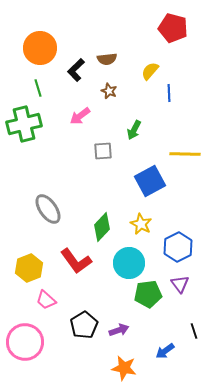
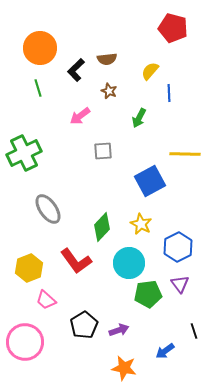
green cross: moved 29 px down; rotated 12 degrees counterclockwise
green arrow: moved 5 px right, 12 px up
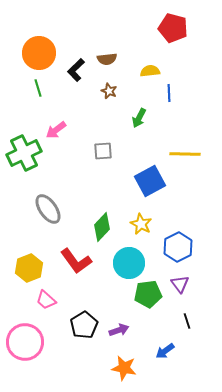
orange circle: moved 1 px left, 5 px down
yellow semicircle: rotated 42 degrees clockwise
pink arrow: moved 24 px left, 14 px down
black line: moved 7 px left, 10 px up
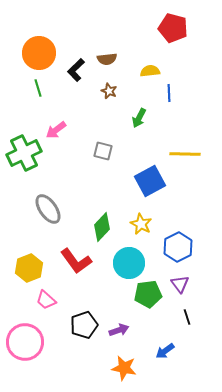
gray square: rotated 18 degrees clockwise
black line: moved 4 px up
black pentagon: rotated 12 degrees clockwise
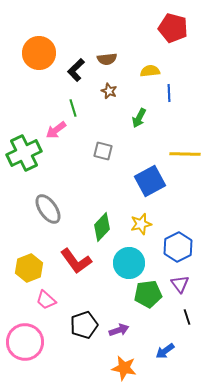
green line: moved 35 px right, 20 px down
yellow star: rotated 30 degrees clockwise
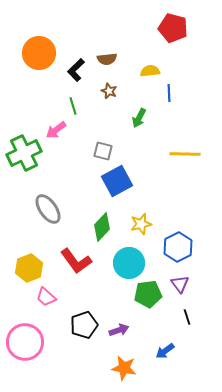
green line: moved 2 px up
blue square: moved 33 px left
pink trapezoid: moved 3 px up
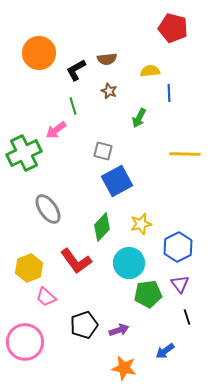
black L-shape: rotated 15 degrees clockwise
